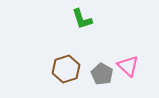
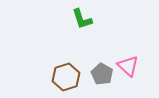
brown hexagon: moved 8 px down
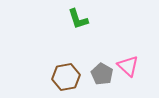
green L-shape: moved 4 px left
brown hexagon: rotated 8 degrees clockwise
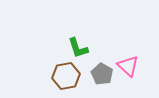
green L-shape: moved 29 px down
brown hexagon: moved 1 px up
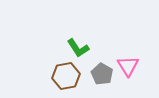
green L-shape: rotated 15 degrees counterclockwise
pink triangle: rotated 15 degrees clockwise
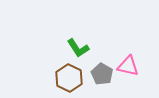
pink triangle: rotated 45 degrees counterclockwise
brown hexagon: moved 3 px right, 2 px down; rotated 24 degrees counterclockwise
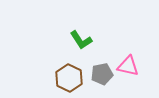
green L-shape: moved 3 px right, 8 px up
gray pentagon: rotated 30 degrees clockwise
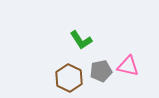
gray pentagon: moved 1 px left, 3 px up
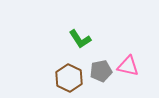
green L-shape: moved 1 px left, 1 px up
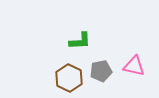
green L-shape: moved 2 px down; rotated 60 degrees counterclockwise
pink triangle: moved 6 px right
